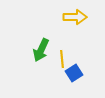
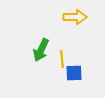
blue square: rotated 30 degrees clockwise
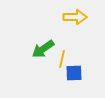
green arrow: moved 2 px right, 1 px up; rotated 30 degrees clockwise
yellow line: rotated 18 degrees clockwise
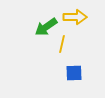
green arrow: moved 3 px right, 22 px up
yellow line: moved 15 px up
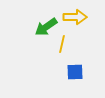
blue square: moved 1 px right, 1 px up
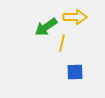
yellow line: moved 1 px up
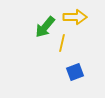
green arrow: moved 1 px left; rotated 15 degrees counterclockwise
blue square: rotated 18 degrees counterclockwise
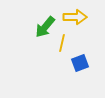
blue square: moved 5 px right, 9 px up
